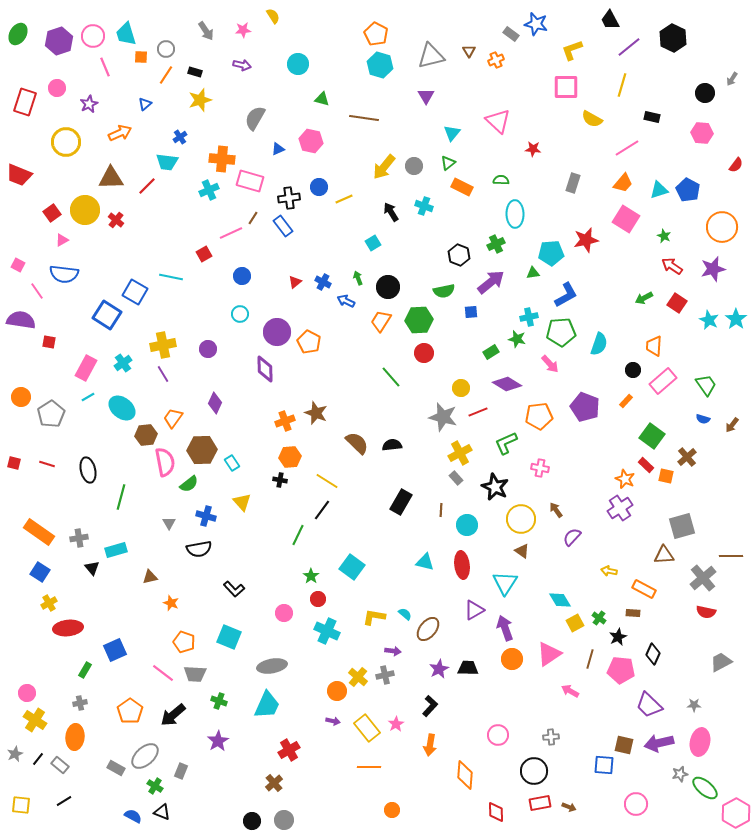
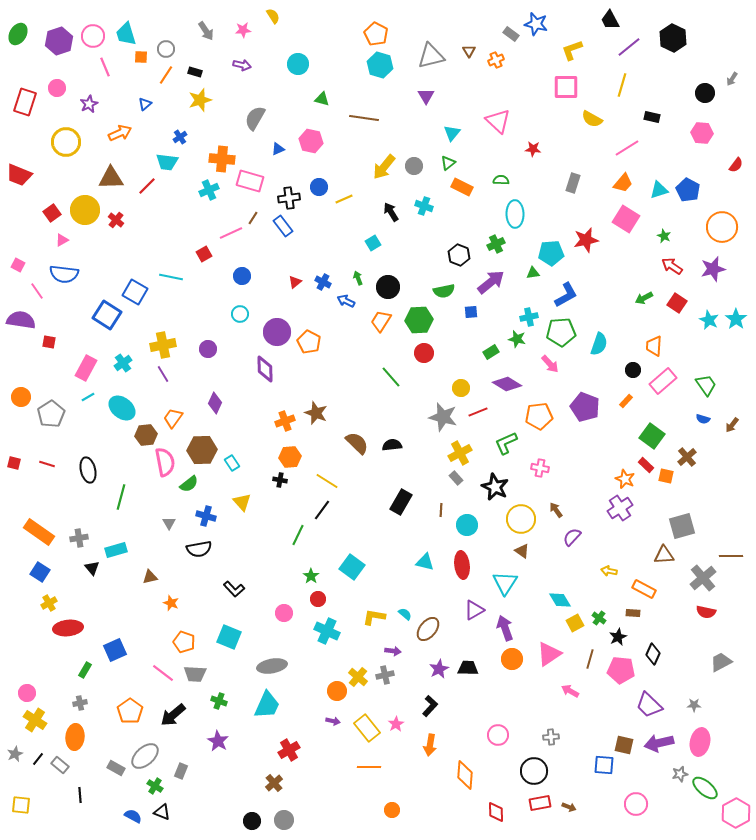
purple star at (218, 741): rotated 10 degrees counterclockwise
black line at (64, 801): moved 16 px right, 6 px up; rotated 63 degrees counterclockwise
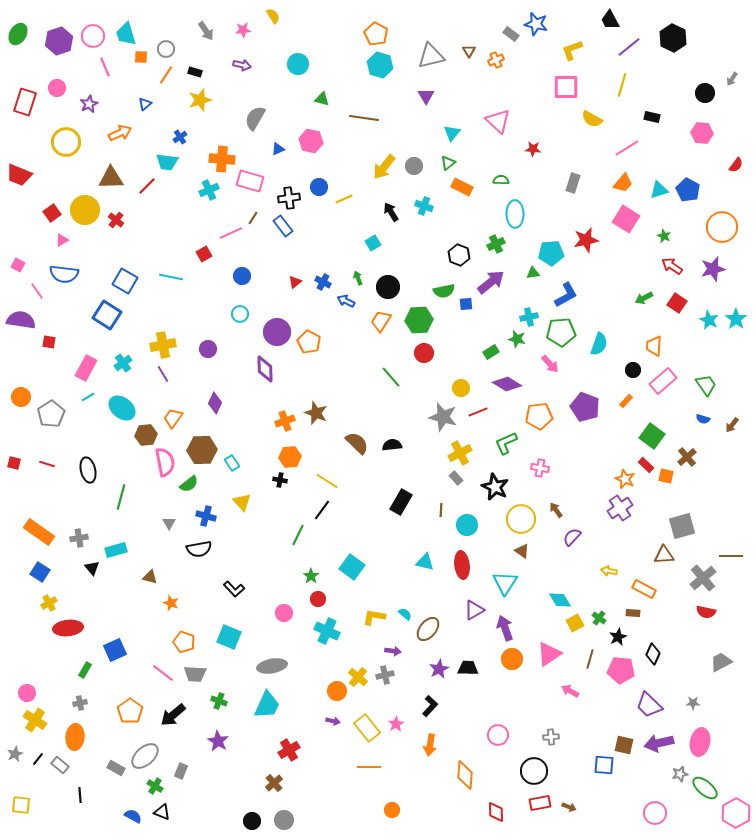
blue square at (135, 292): moved 10 px left, 11 px up
blue square at (471, 312): moved 5 px left, 8 px up
brown triangle at (150, 577): rotated 28 degrees clockwise
gray star at (694, 705): moved 1 px left, 2 px up
pink circle at (636, 804): moved 19 px right, 9 px down
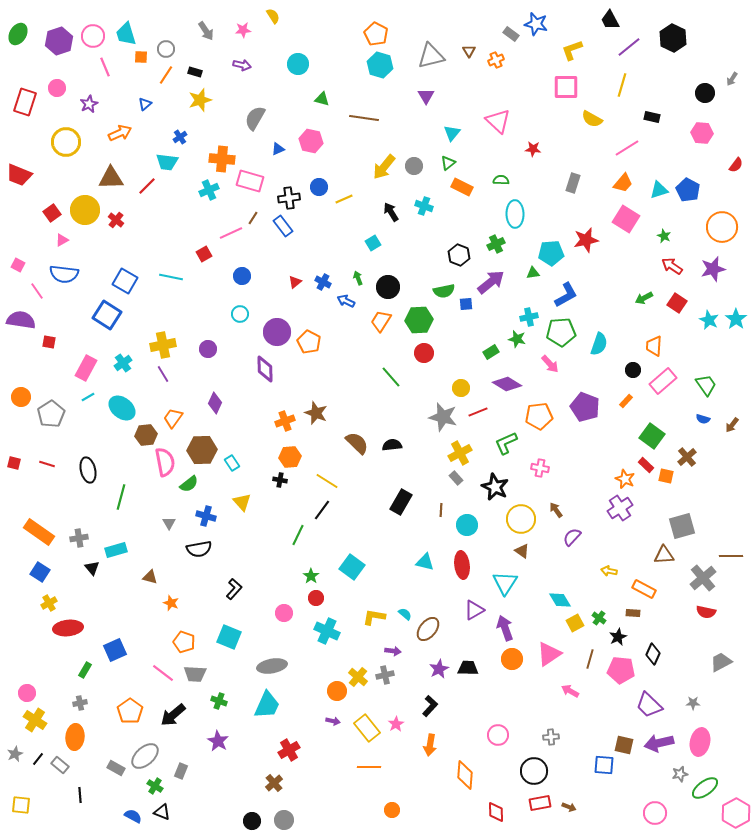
black L-shape at (234, 589): rotated 95 degrees counterclockwise
red circle at (318, 599): moved 2 px left, 1 px up
green ellipse at (705, 788): rotated 76 degrees counterclockwise
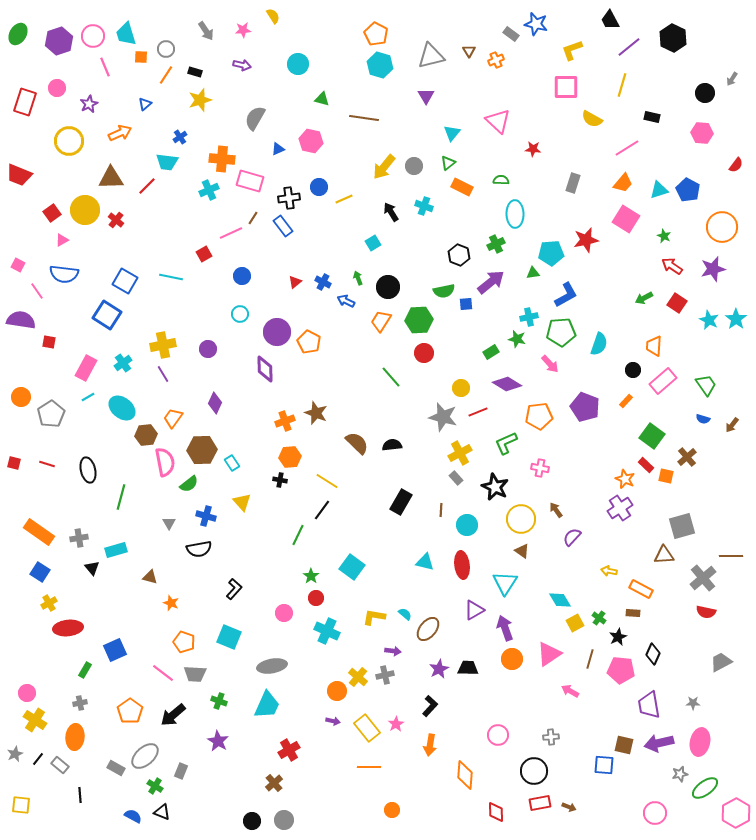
yellow circle at (66, 142): moved 3 px right, 1 px up
orange rectangle at (644, 589): moved 3 px left
purple trapezoid at (649, 705): rotated 36 degrees clockwise
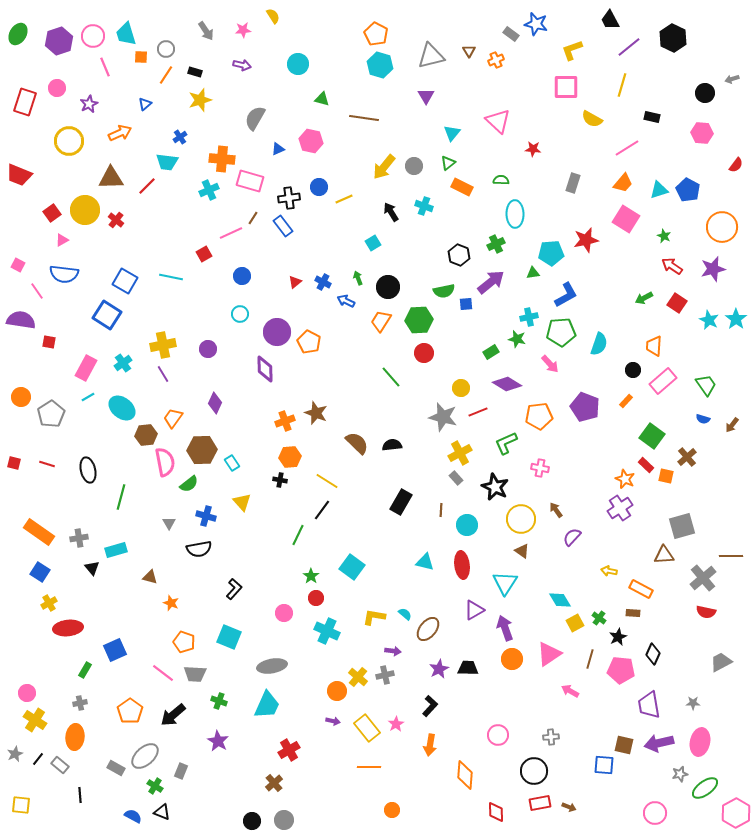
gray arrow at (732, 79): rotated 40 degrees clockwise
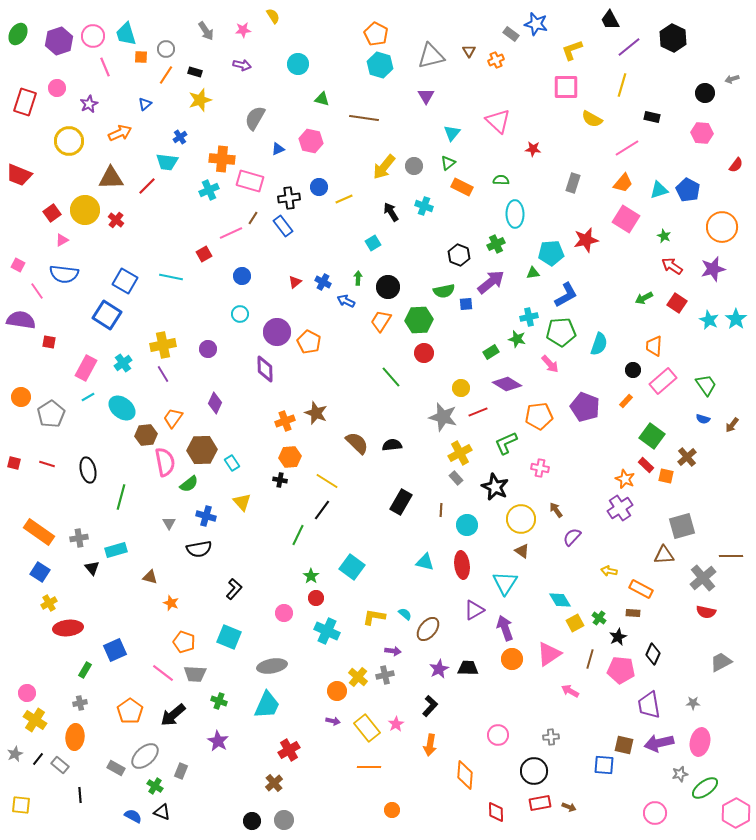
green arrow at (358, 278): rotated 24 degrees clockwise
